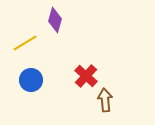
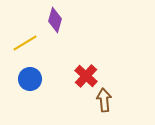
blue circle: moved 1 px left, 1 px up
brown arrow: moved 1 px left
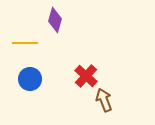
yellow line: rotated 30 degrees clockwise
brown arrow: rotated 15 degrees counterclockwise
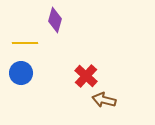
blue circle: moved 9 px left, 6 px up
brown arrow: rotated 55 degrees counterclockwise
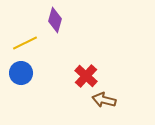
yellow line: rotated 25 degrees counterclockwise
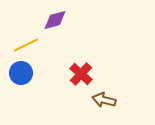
purple diamond: rotated 60 degrees clockwise
yellow line: moved 1 px right, 2 px down
red cross: moved 5 px left, 2 px up
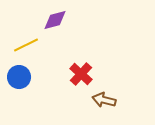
blue circle: moved 2 px left, 4 px down
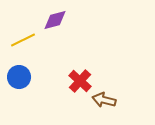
yellow line: moved 3 px left, 5 px up
red cross: moved 1 px left, 7 px down
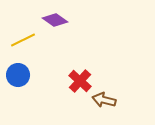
purple diamond: rotated 50 degrees clockwise
blue circle: moved 1 px left, 2 px up
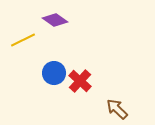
blue circle: moved 36 px right, 2 px up
brown arrow: moved 13 px right, 9 px down; rotated 30 degrees clockwise
